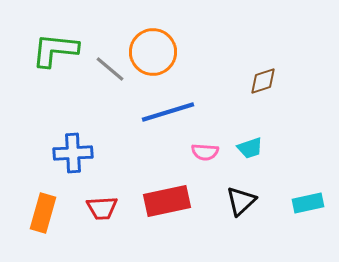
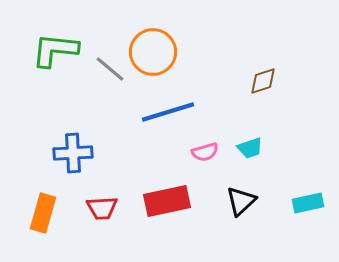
pink semicircle: rotated 20 degrees counterclockwise
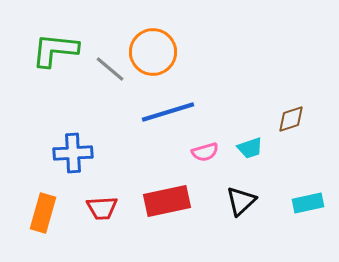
brown diamond: moved 28 px right, 38 px down
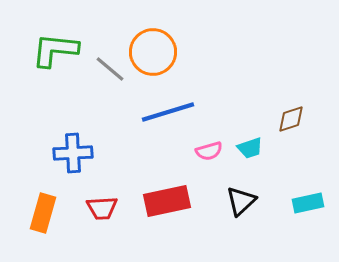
pink semicircle: moved 4 px right, 1 px up
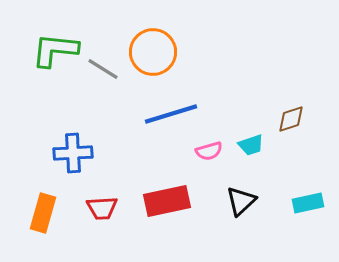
gray line: moved 7 px left; rotated 8 degrees counterclockwise
blue line: moved 3 px right, 2 px down
cyan trapezoid: moved 1 px right, 3 px up
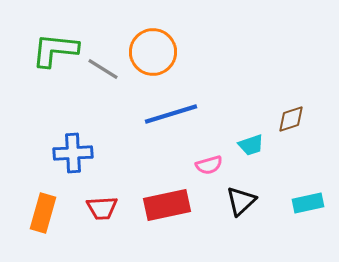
pink semicircle: moved 14 px down
red rectangle: moved 4 px down
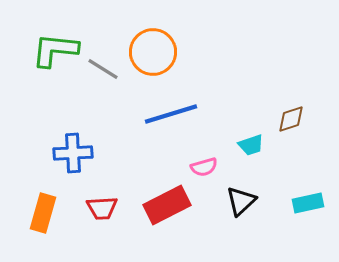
pink semicircle: moved 5 px left, 2 px down
red rectangle: rotated 15 degrees counterclockwise
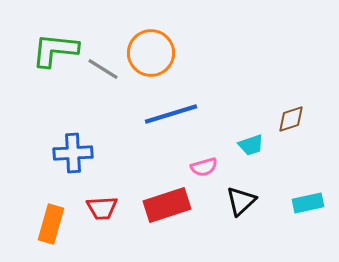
orange circle: moved 2 px left, 1 px down
red rectangle: rotated 9 degrees clockwise
orange rectangle: moved 8 px right, 11 px down
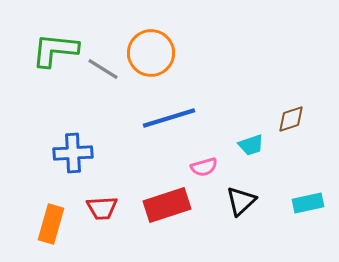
blue line: moved 2 px left, 4 px down
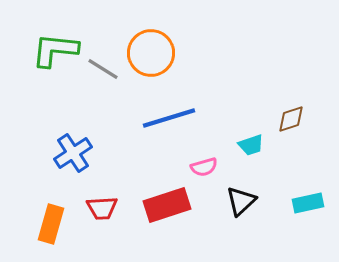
blue cross: rotated 30 degrees counterclockwise
